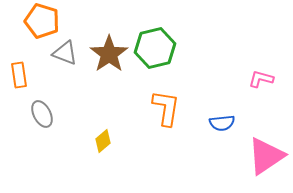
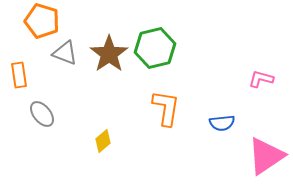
gray ellipse: rotated 12 degrees counterclockwise
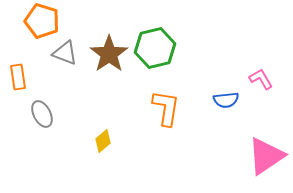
orange rectangle: moved 1 px left, 2 px down
pink L-shape: rotated 45 degrees clockwise
gray ellipse: rotated 12 degrees clockwise
blue semicircle: moved 4 px right, 23 px up
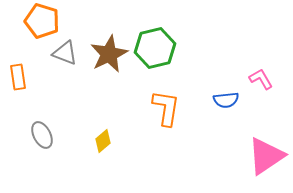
brown star: rotated 9 degrees clockwise
gray ellipse: moved 21 px down
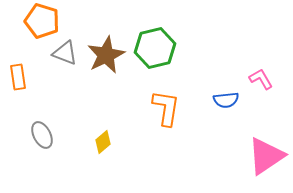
brown star: moved 3 px left, 1 px down
yellow diamond: moved 1 px down
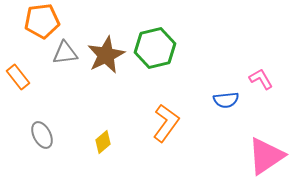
orange pentagon: rotated 24 degrees counterclockwise
gray triangle: rotated 28 degrees counterclockwise
orange rectangle: rotated 30 degrees counterclockwise
orange L-shape: moved 15 px down; rotated 27 degrees clockwise
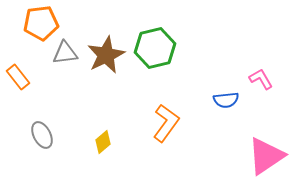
orange pentagon: moved 1 px left, 2 px down
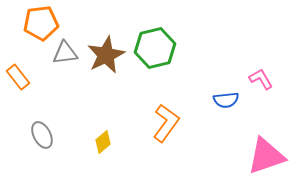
pink triangle: rotated 15 degrees clockwise
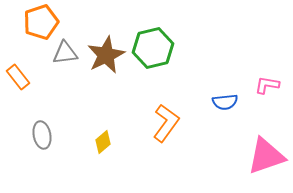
orange pentagon: moved 1 px up; rotated 12 degrees counterclockwise
green hexagon: moved 2 px left
pink L-shape: moved 6 px right, 6 px down; rotated 50 degrees counterclockwise
blue semicircle: moved 1 px left, 2 px down
gray ellipse: rotated 16 degrees clockwise
